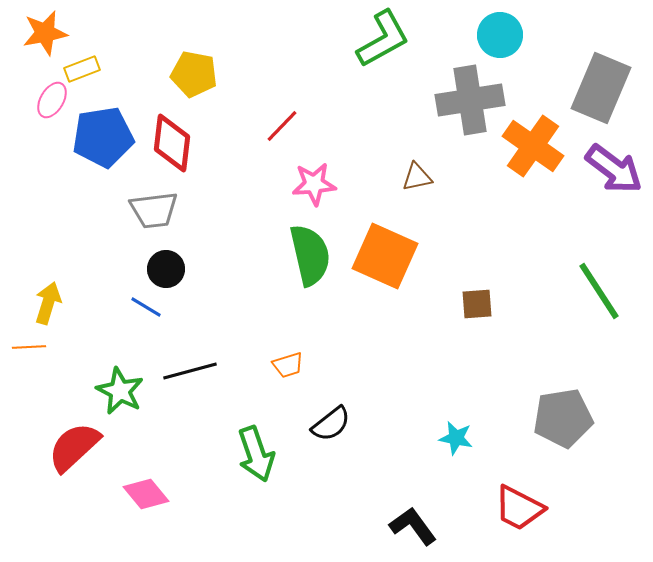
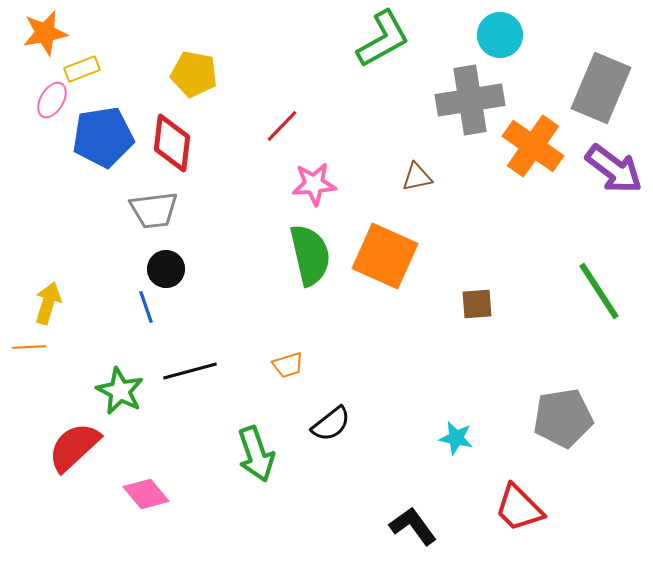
blue line: rotated 40 degrees clockwise
red trapezoid: rotated 18 degrees clockwise
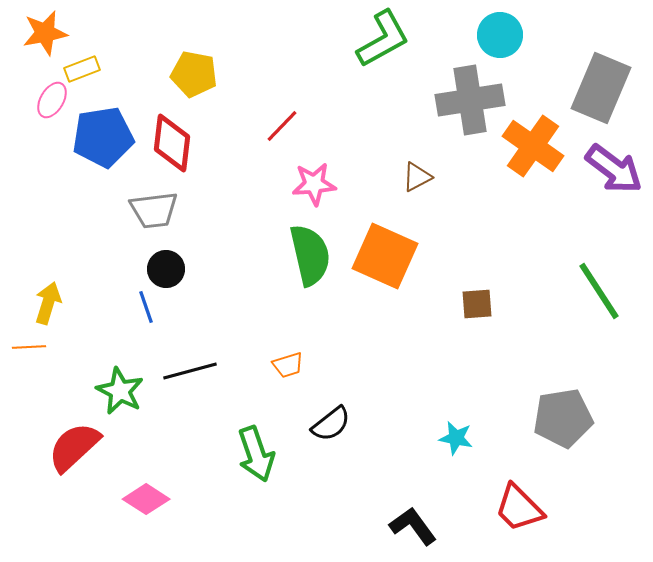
brown triangle: rotated 16 degrees counterclockwise
pink diamond: moved 5 px down; rotated 18 degrees counterclockwise
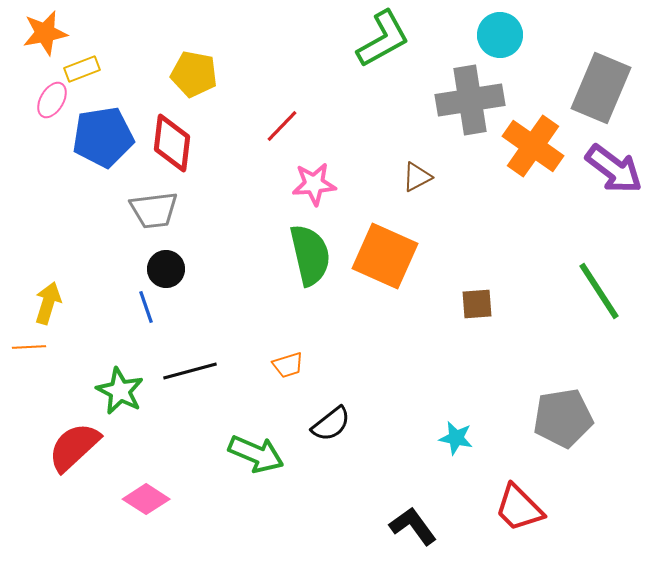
green arrow: rotated 48 degrees counterclockwise
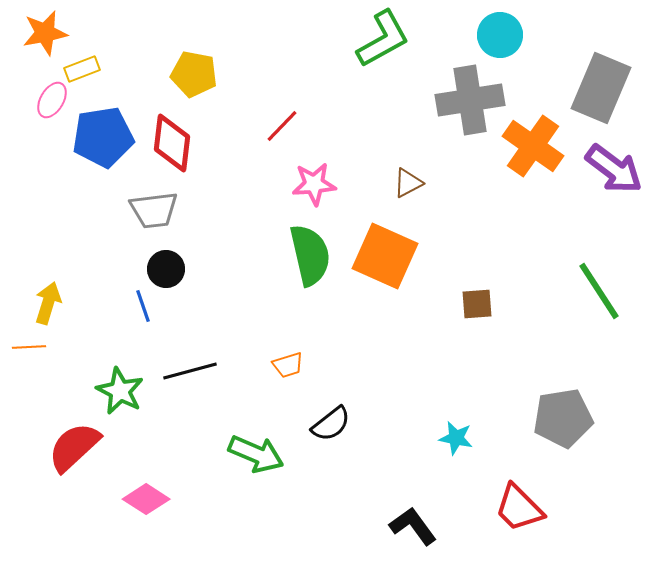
brown triangle: moved 9 px left, 6 px down
blue line: moved 3 px left, 1 px up
